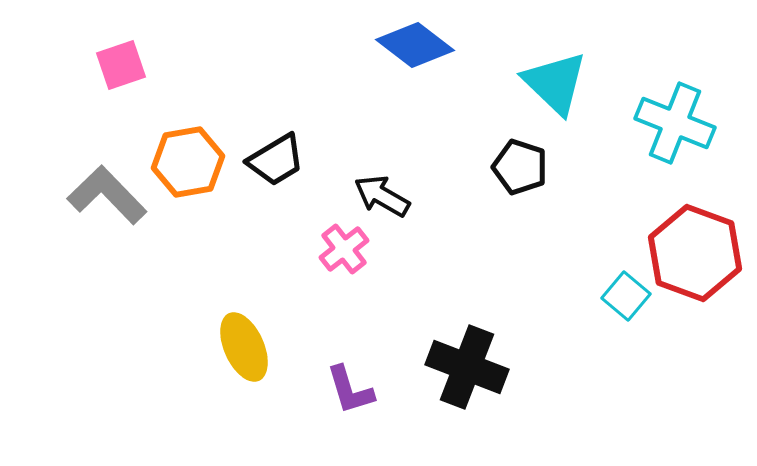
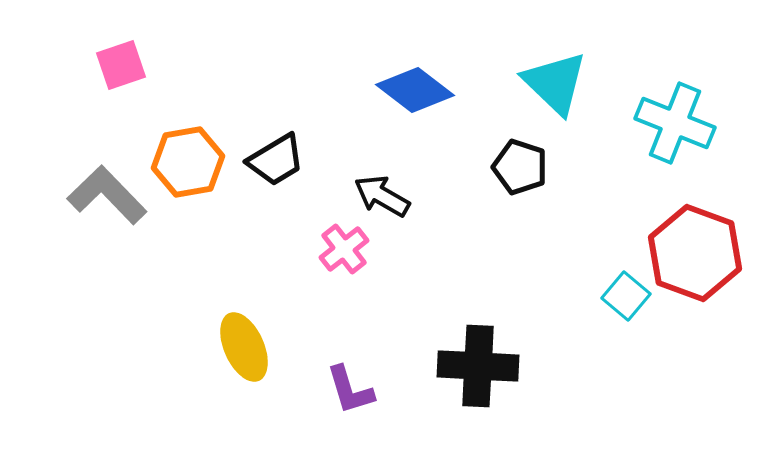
blue diamond: moved 45 px down
black cross: moved 11 px right, 1 px up; rotated 18 degrees counterclockwise
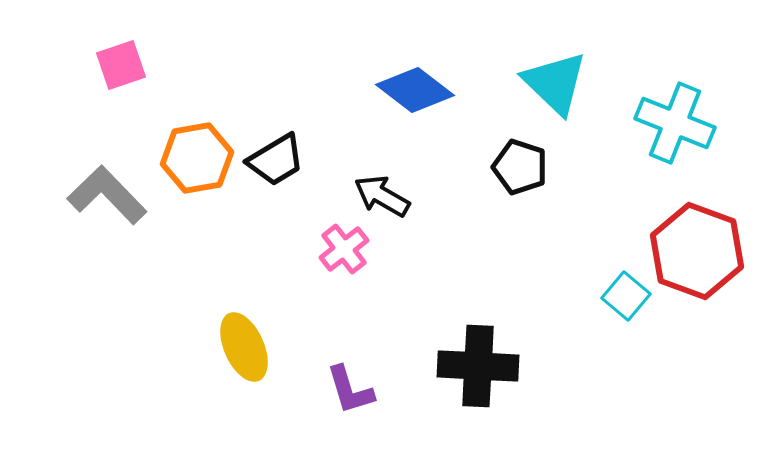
orange hexagon: moved 9 px right, 4 px up
red hexagon: moved 2 px right, 2 px up
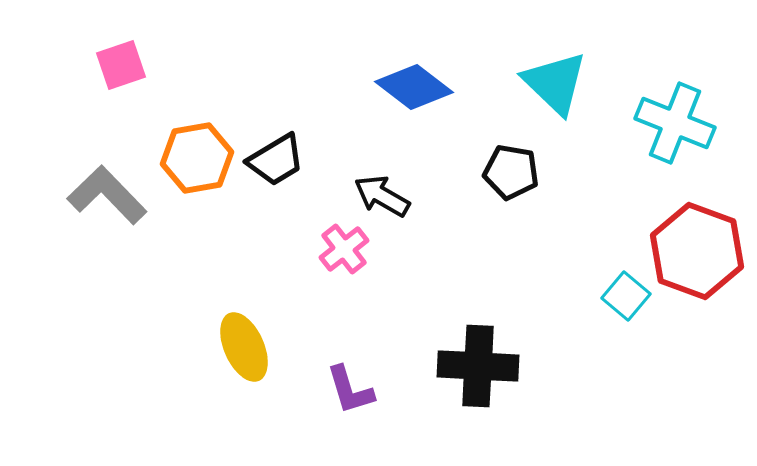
blue diamond: moved 1 px left, 3 px up
black pentagon: moved 9 px left, 5 px down; rotated 8 degrees counterclockwise
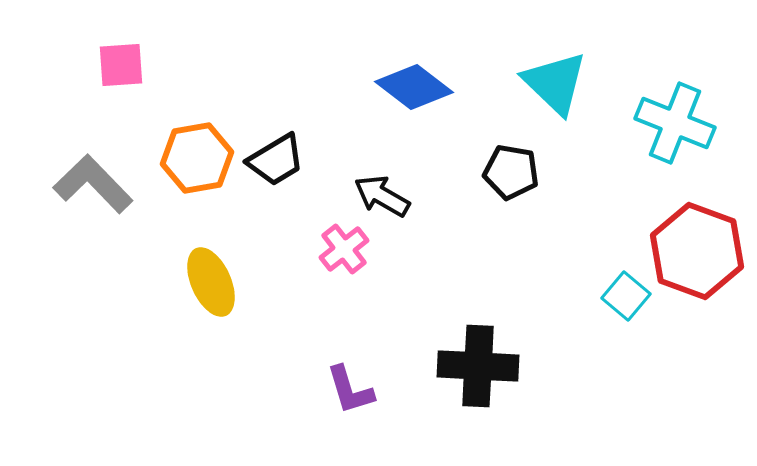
pink square: rotated 15 degrees clockwise
gray L-shape: moved 14 px left, 11 px up
yellow ellipse: moved 33 px left, 65 px up
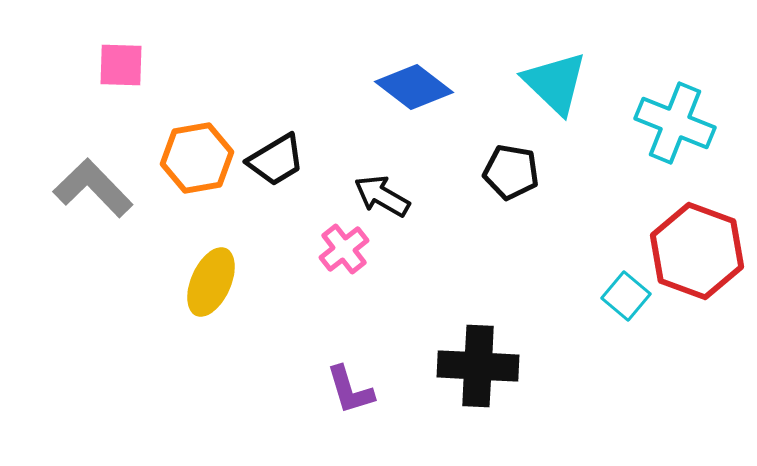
pink square: rotated 6 degrees clockwise
gray L-shape: moved 4 px down
yellow ellipse: rotated 48 degrees clockwise
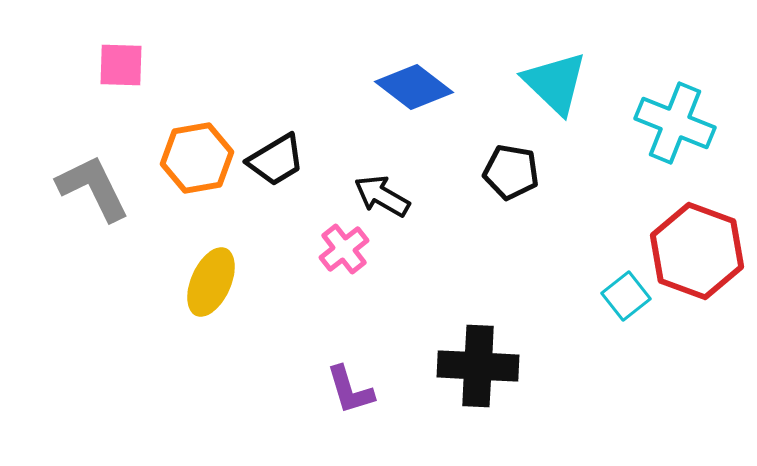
gray L-shape: rotated 18 degrees clockwise
cyan square: rotated 12 degrees clockwise
